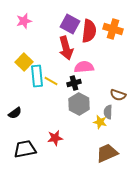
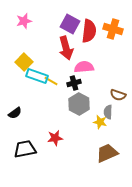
cyan rectangle: rotated 65 degrees counterclockwise
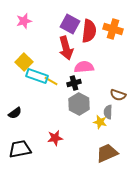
black trapezoid: moved 5 px left
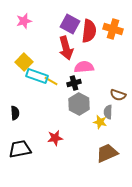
black semicircle: rotated 56 degrees counterclockwise
